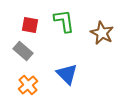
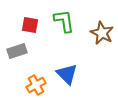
gray rectangle: moved 6 px left; rotated 60 degrees counterclockwise
orange cross: moved 8 px right; rotated 12 degrees clockwise
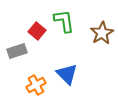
red square: moved 7 px right, 6 px down; rotated 30 degrees clockwise
brown star: rotated 15 degrees clockwise
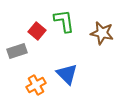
brown star: rotated 30 degrees counterclockwise
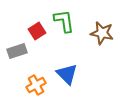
red square: rotated 18 degrees clockwise
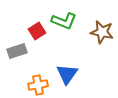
green L-shape: rotated 120 degrees clockwise
brown star: moved 1 px up
blue triangle: rotated 20 degrees clockwise
orange cross: moved 2 px right; rotated 18 degrees clockwise
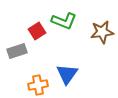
brown star: rotated 20 degrees counterclockwise
